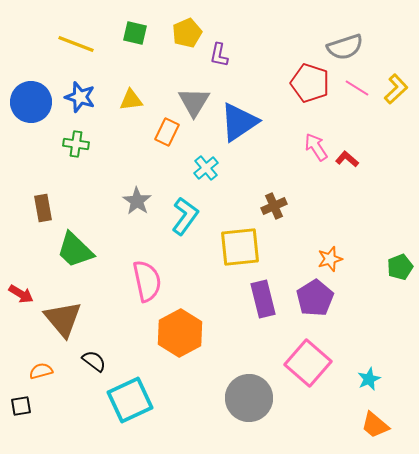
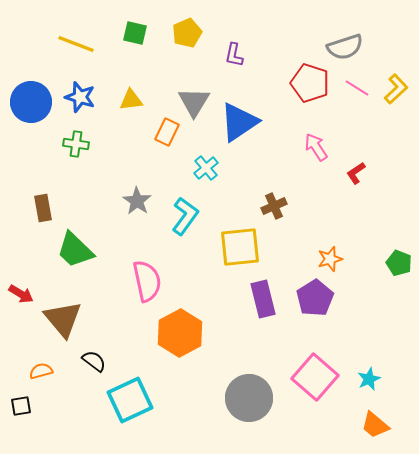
purple L-shape: moved 15 px right
red L-shape: moved 9 px right, 14 px down; rotated 75 degrees counterclockwise
green pentagon: moved 1 px left, 4 px up; rotated 30 degrees counterclockwise
pink square: moved 7 px right, 14 px down
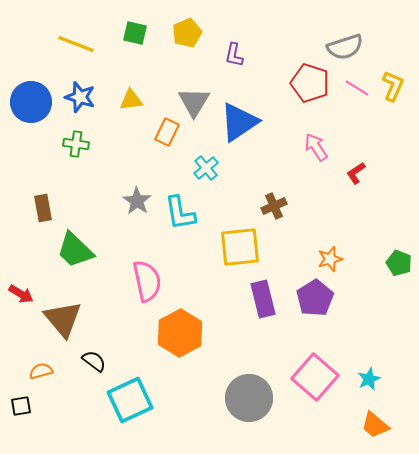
yellow L-shape: moved 3 px left, 3 px up; rotated 24 degrees counterclockwise
cyan L-shape: moved 5 px left, 3 px up; rotated 135 degrees clockwise
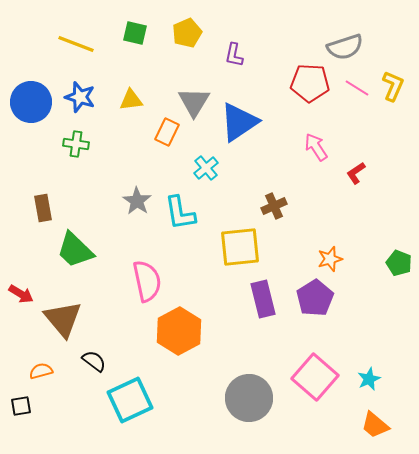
red pentagon: rotated 15 degrees counterclockwise
orange hexagon: moved 1 px left, 2 px up
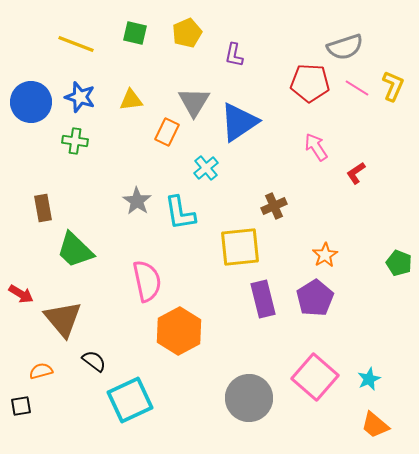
green cross: moved 1 px left, 3 px up
orange star: moved 5 px left, 4 px up; rotated 15 degrees counterclockwise
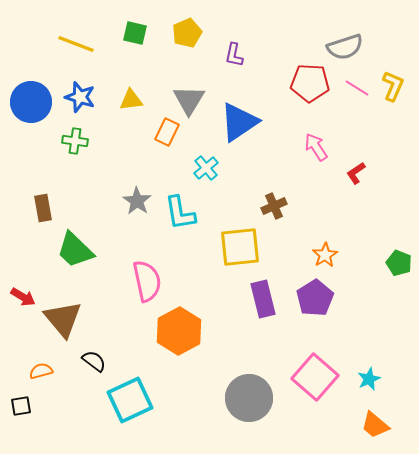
gray triangle: moved 5 px left, 2 px up
red arrow: moved 2 px right, 3 px down
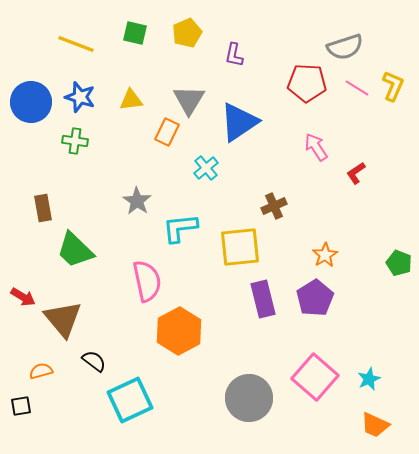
red pentagon: moved 3 px left
cyan L-shape: moved 15 px down; rotated 93 degrees clockwise
orange trapezoid: rotated 16 degrees counterclockwise
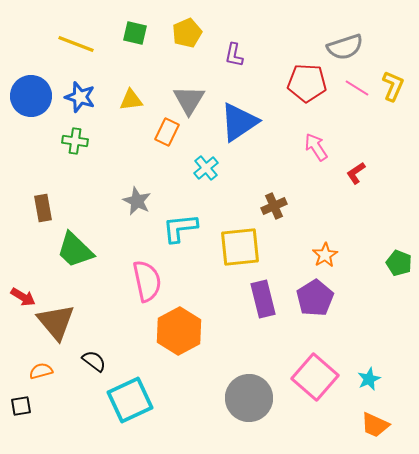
blue circle: moved 6 px up
gray star: rotated 8 degrees counterclockwise
brown triangle: moved 7 px left, 3 px down
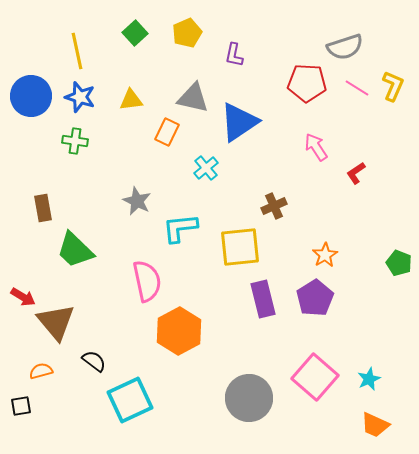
green square: rotated 35 degrees clockwise
yellow line: moved 1 px right, 7 px down; rotated 57 degrees clockwise
gray triangle: moved 4 px right, 2 px up; rotated 48 degrees counterclockwise
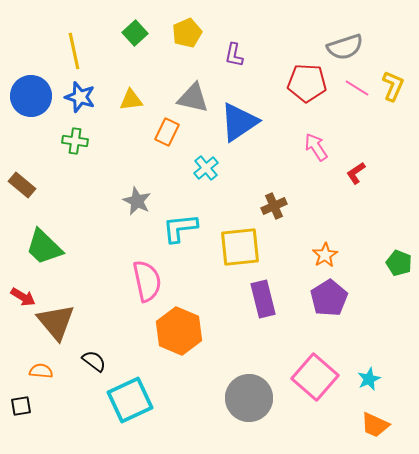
yellow line: moved 3 px left
brown rectangle: moved 21 px left, 23 px up; rotated 40 degrees counterclockwise
green trapezoid: moved 31 px left, 3 px up
purple pentagon: moved 14 px right
orange hexagon: rotated 9 degrees counterclockwise
orange semicircle: rotated 20 degrees clockwise
